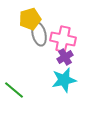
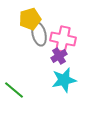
purple cross: moved 6 px left, 1 px up
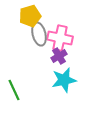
yellow pentagon: moved 3 px up
pink cross: moved 3 px left, 1 px up
green line: rotated 25 degrees clockwise
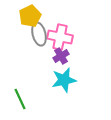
yellow pentagon: rotated 10 degrees counterclockwise
pink cross: moved 1 px up
purple cross: moved 2 px right
green line: moved 6 px right, 9 px down
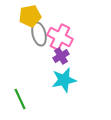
yellow pentagon: rotated 15 degrees clockwise
pink cross: rotated 15 degrees clockwise
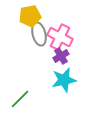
green line: rotated 70 degrees clockwise
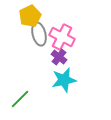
yellow pentagon: rotated 15 degrees counterclockwise
pink cross: moved 2 px right
purple cross: moved 2 px left, 1 px down; rotated 21 degrees counterclockwise
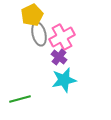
yellow pentagon: moved 2 px right, 1 px up
pink cross: rotated 35 degrees clockwise
green line: rotated 30 degrees clockwise
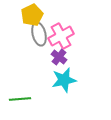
pink cross: moved 1 px left, 1 px up
green line: rotated 10 degrees clockwise
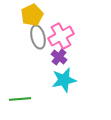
gray ellipse: moved 1 px left, 3 px down
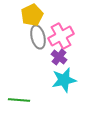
green line: moved 1 px left, 1 px down; rotated 10 degrees clockwise
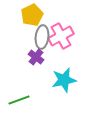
gray ellipse: moved 4 px right; rotated 20 degrees clockwise
purple cross: moved 23 px left
green line: rotated 25 degrees counterclockwise
